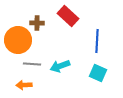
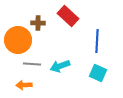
brown cross: moved 1 px right
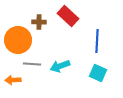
brown cross: moved 1 px right, 1 px up
orange arrow: moved 11 px left, 5 px up
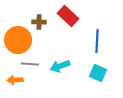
gray line: moved 2 px left
orange arrow: moved 2 px right
